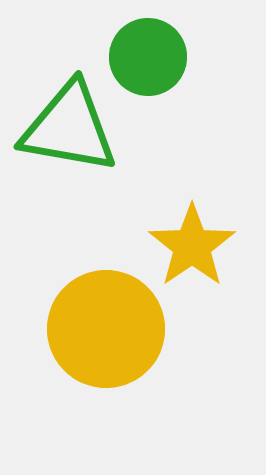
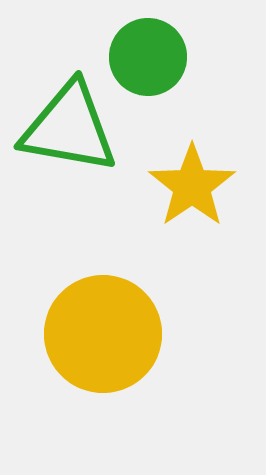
yellow star: moved 60 px up
yellow circle: moved 3 px left, 5 px down
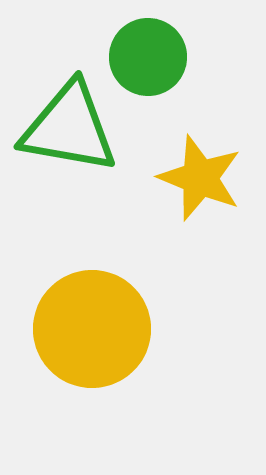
yellow star: moved 8 px right, 8 px up; rotated 16 degrees counterclockwise
yellow circle: moved 11 px left, 5 px up
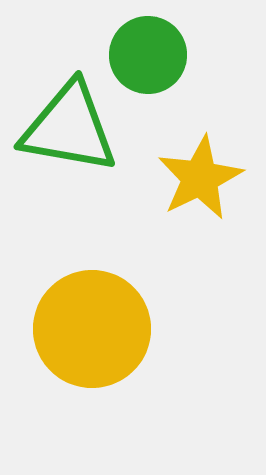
green circle: moved 2 px up
yellow star: rotated 24 degrees clockwise
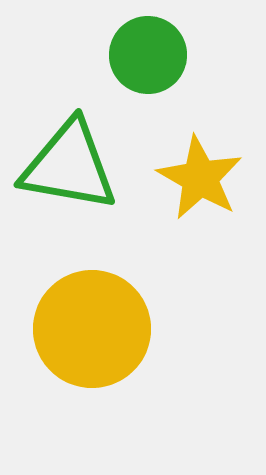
green triangle: moved 38 px down
yellow star: rotated 16 degrees counterclockwise
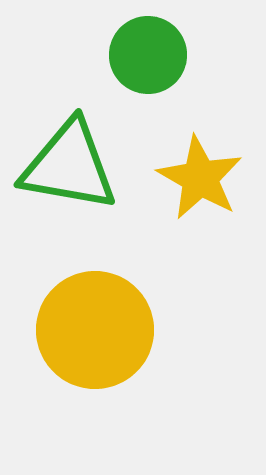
yellow circle: moved 3 px right, 1 px down
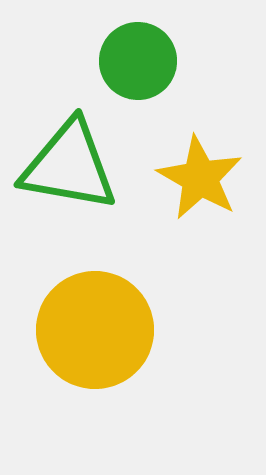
green circle: moved 10 px left, 6 px down
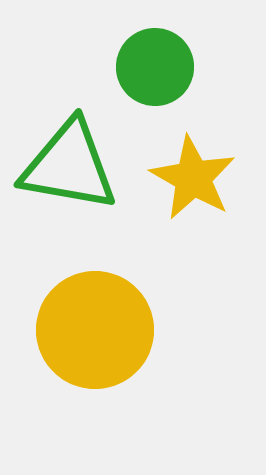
green circle: moved 17 px right, 6 px down
yellow star: moved 7 px left
